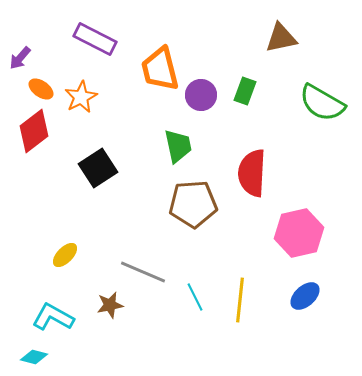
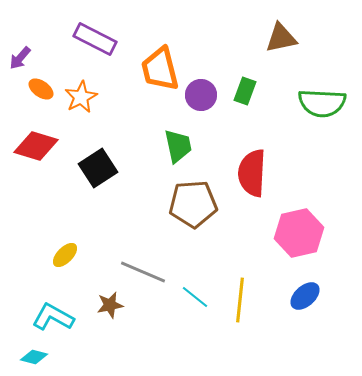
green semicircle: rotated 27 degrees counterclockwise
red diamond: moved 2 px right, 15 px down; rotated 54 degrees clockwise
cyan line: rotated 24 degrees counterclockwise
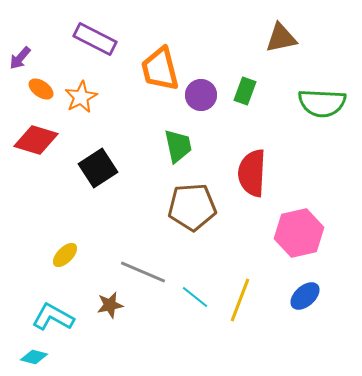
red diamond: moved 6 px up
brown pentagon: moved 1 px left, 3 px down
yellow line: rotated 15 degrees clockwise
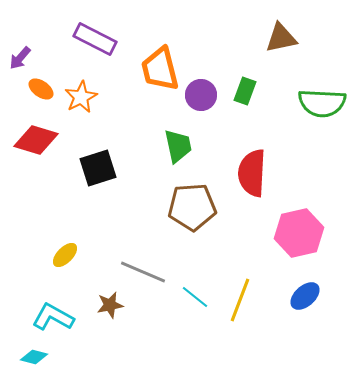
black square: rotated 15 degrees clockwise
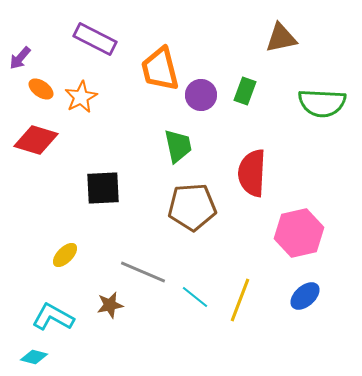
black square: moved 5 px right, 20 px down; rotated 15 degrees clockwise
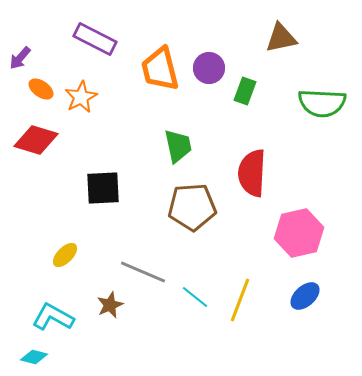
purple circle: moved 8 px right, 27 px up
brown star: rotated 12 degrees counterclockwise
